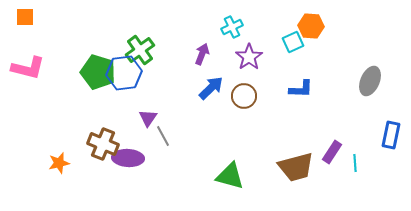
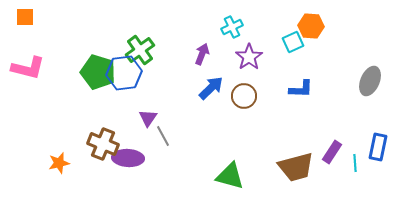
blue rectangle: moved 13 px left, 12 px down
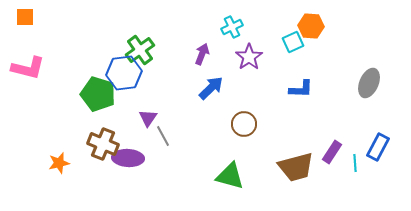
green pentagon: moved 22 px down
gray ellipse: moved 1 px left, 2 px down
brown circle: moved 28 px down
blue rectangle: rotated 16 degrees clockwise
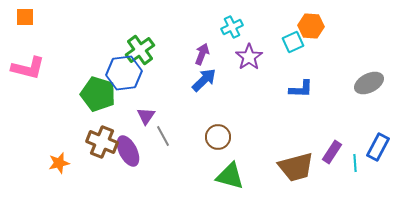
gray ellipse: rotated 40 degrees clockwise
blue arrow: moved 7 px left, 8 px up
purple triangle: moved 2 px left, 2 px up
brown circle: moved 26 px left, 13 px down
brown cross: moved 1 px left, 2 px up
purple ellipse: moved 7 px up; rotated 60 degrees clockwise
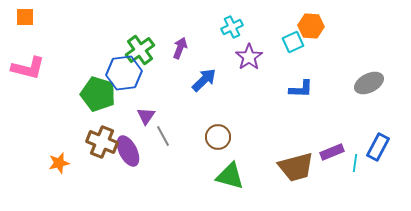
purple arrow: moved 22 px left, 6 px up
purple rectangle: rotated 35 degrees clockwise
cyan line: rotated 12 degrees clockwise
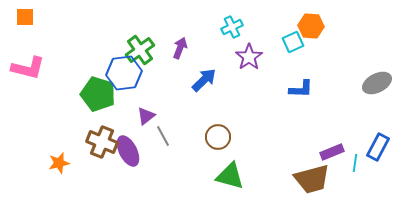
gray ellipse: moved 8 px right
purple triangle: rotated 18 degrees clockwise
brown trapezoid: moved 16 px right, 12 px down
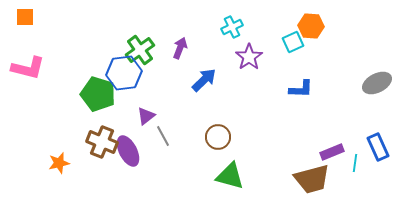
blue rectangle: rotated 52 degrees counterclockwise
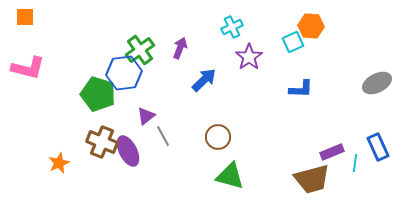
orange star: rotated 10 degrees counterclockwise
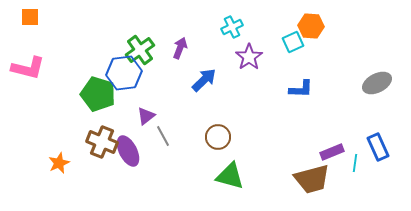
orange square: moved 5 px right
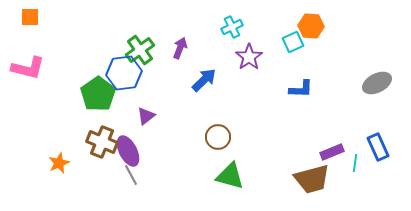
green pentagon: rotated 20 degrees clockwise
gray line: moved 32 px left, 39 px down
